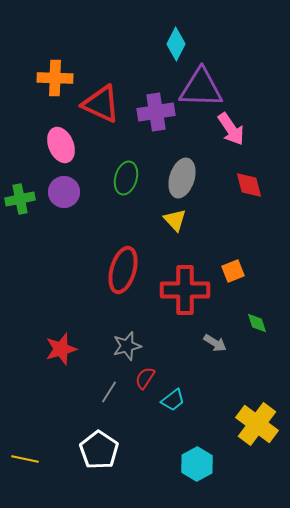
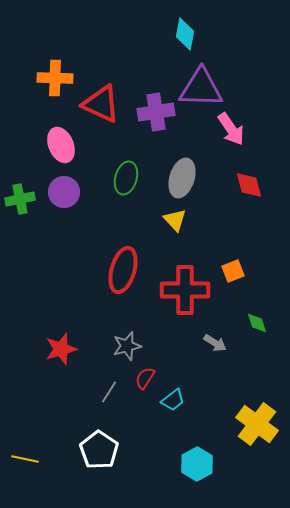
cyan diamond: moved 9 px right, 10 px up; rotated 16 degrees counterclockwise
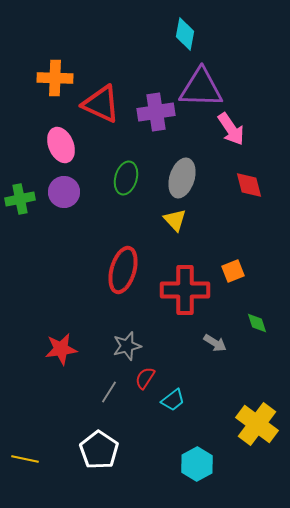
red star: rotated 8 degrees clockwise
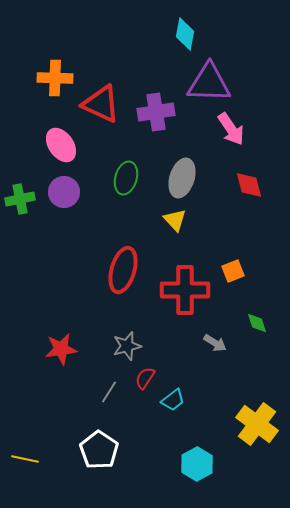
purple triangle: moved 8 px right, 5 px up
pink ellipse: rotated 12 degrees counterclockwise
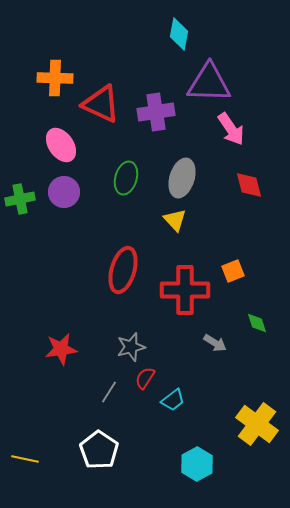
cyan diamond: moved 6 px left
gray star: moved 4 px right, 1 px down
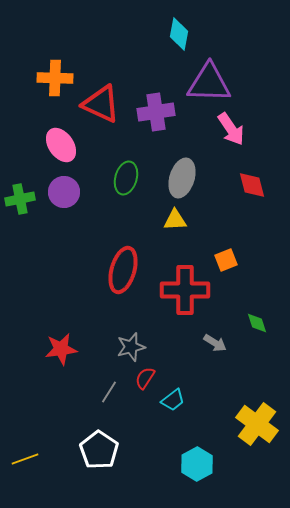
red diamond: moved 3 px right
yellow triangle: rotated 50 degrees counterclockwise
orange square: moved 7 px left, 11 px up
yellow line: rotated 32 degrees counterclockwise
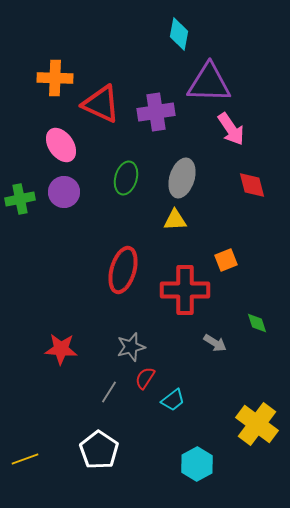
red star: rotated 12 degrees clockwise
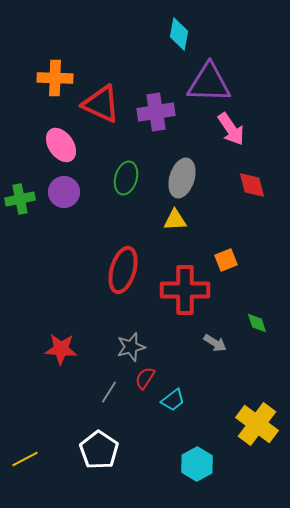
yellow line: rotated 8 degrees counterclockwise
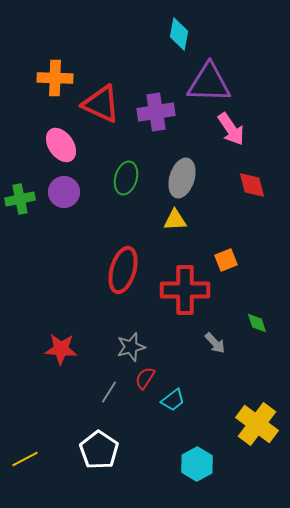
gray arrow: rotated 15 degrees clockwise
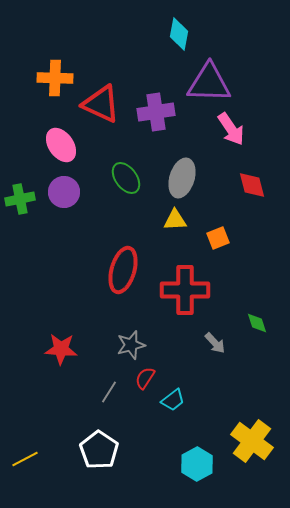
green ellipse: rotated 52 degrees counterclockwise
orange square: moved 8 px left, 22 px up
gray star: moved 2 px up
yellow cross: moved 5 px left, 17 px down
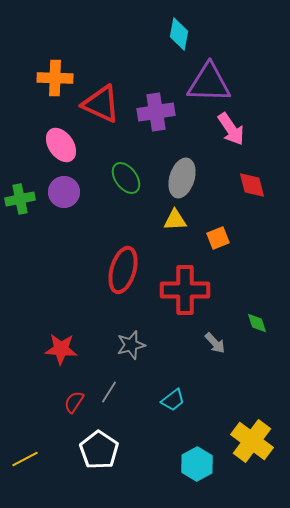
red semicircle: moved 71 px left, 24 px down
